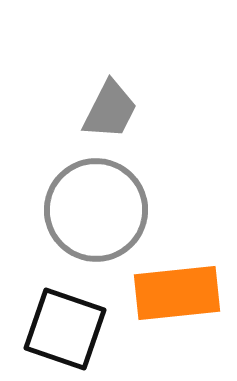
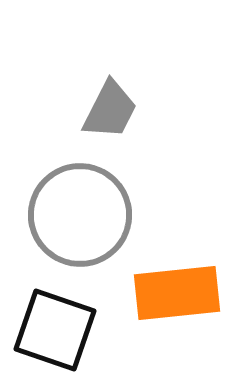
gray circle: moved 16 px left, 5 px down
black square: moved 10 px left, 1 px down
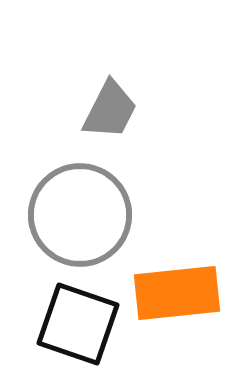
black square: moved 23 px right, 6 px up
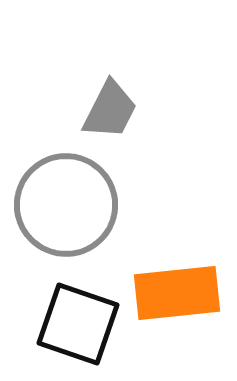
gray circle: moved 14 px left, 10 px up
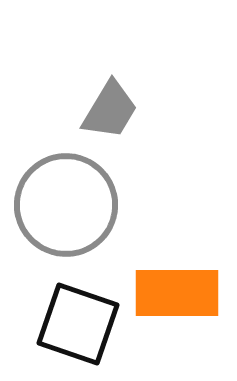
gray trapezoid: rotated 4 degrees clockwise
orange rectangle: rotated 6 degrees clockwise
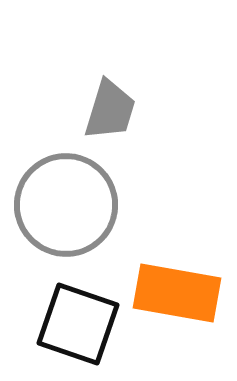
gray trapezoid: rotated 14 degrees counterclockwise
orange rectangle: rotated 10 degrees clockwise
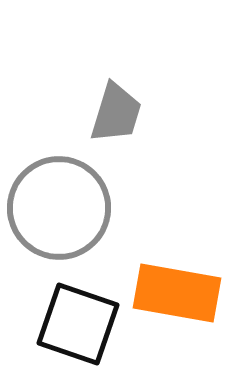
gray trapezoid: moved 6 px right, 3 px down
gray circle: moved 7 px left, 3 px down
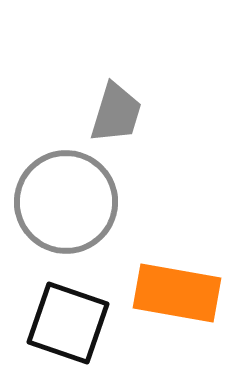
gray circle: moved 7 px right, 6 px up
black square: moved 10 px left, 1 px up
